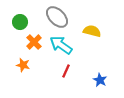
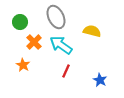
gray ellipse: moved 1 px left; rotated 20 degrees clockwise
orange star: rotated 16 degrees clockwise
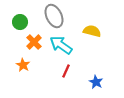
gray ellipse: moved 2 px left, 1 px up
blue star: moved 4 px left, 2 px down
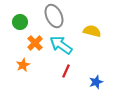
orange cross: moved 1 px right, 1 px down
orange star: rotated 16 degrees clockwise
blue star: rotated 24 degrees clockwise
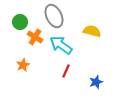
orange cross: moved 6 px up; rotated 14 degrees counterclockwise
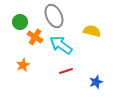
red line: rotated 48 degrees clockwise
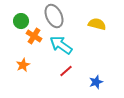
green circle: moved 1 px right, 1 px up
yellow semicircle: moved 5 px right, 7 px up
orange cross: moved 1 px left, 1 px up
red line: rotated 24 degrees counterclockwise
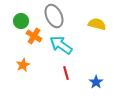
red line: moved 2 px down; rotated 64 degrees counterclockwise
blue star: rotated 16 degrees counterclockwise
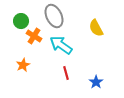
yellow semicircle: moved 1 px left, 4 px down; rotated 132 degrees counterclockwise
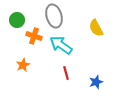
gray ellipse: rotated 10 degrees clockwise
green circle: moved 4 px left, 1 px up
orange cross: rotated 14 degrees counterclockwise
blue star: rotated 16 degrees clockwise
